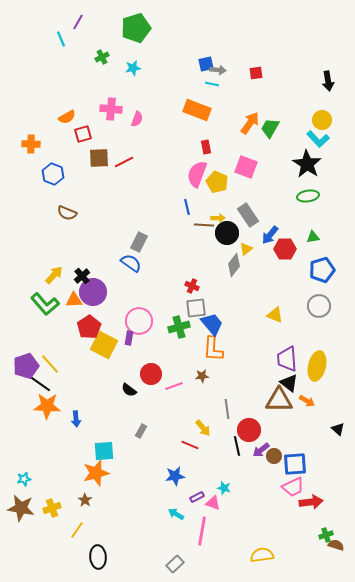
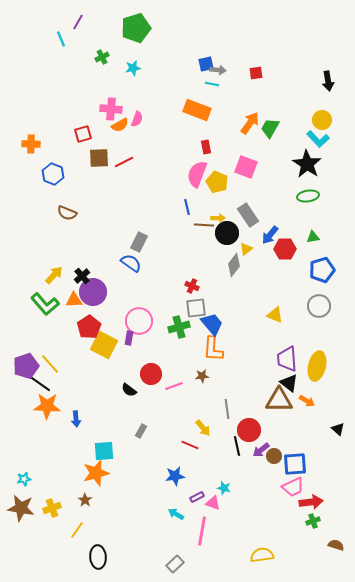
orange semicircle at (67, 117): moved 53 px right, 8 px down
green cross at (326, 535): moved 13 px left, 14 px up
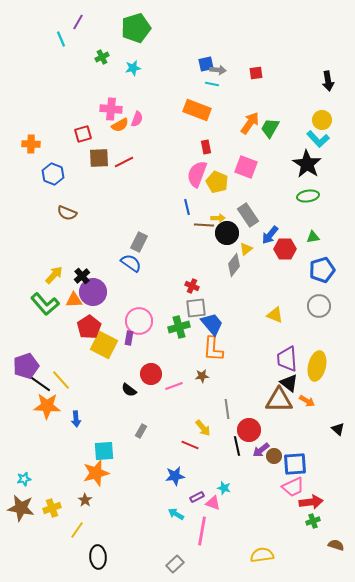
yellow line at (50, 364): moved 11 px right, 16 px down
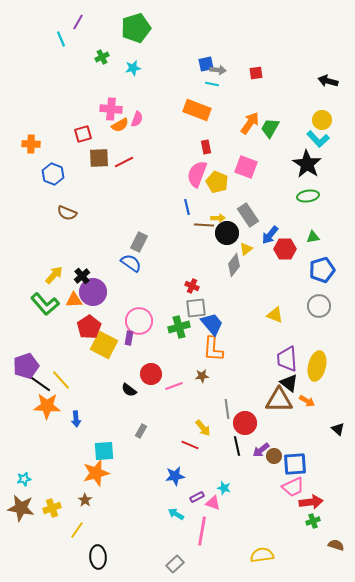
black arrow at (328, 81): rotated 114 degrees clockwise
red circle at (249, 430): moved 4 px left, 7 px up
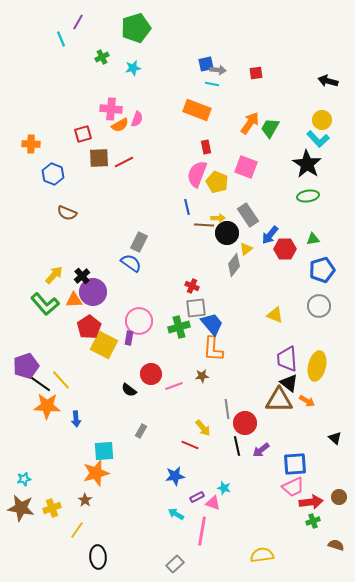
green triangle at (313, 237): moved 2 px down
black triangle at (338, 429): moved 3 px left, 9 px down
brown circle at (274, 456): moved 65 px right, 41 px down
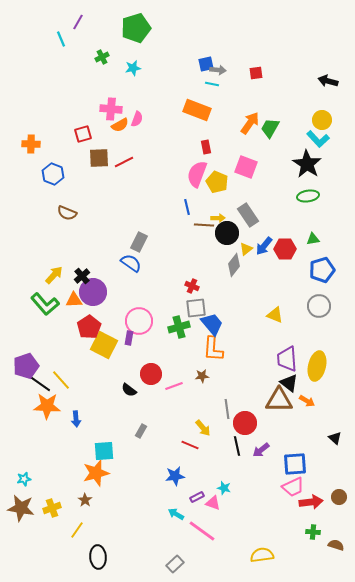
blue arrow at (270, 235): moved 6 px left, 11 px down
green cross at (313, 521): moved 11 px down; rotated 24 degrees clockwise
pink line at (202, 531): rotated 64 degrees counterclockwise
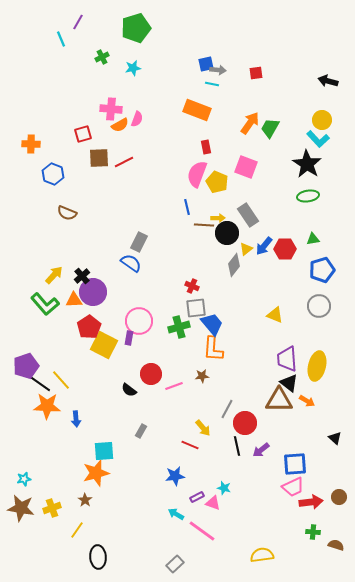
gray line at (227, 409): rotated 36 degrees clockwise
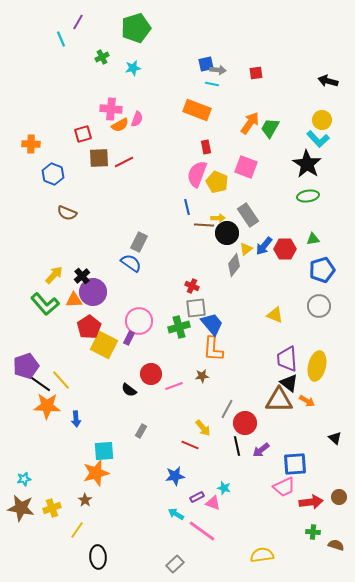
purple rectangle at (129, 338): rotated 16 degrees clockwise
pink trapezoid at (293, 487): moved 9 px left
